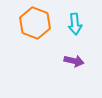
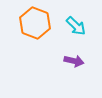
cyan arrow: moved 1 px right, 2 px down; rotated 40 degrees counterclockwise
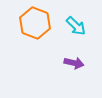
purple arrow: moved 2 px down
